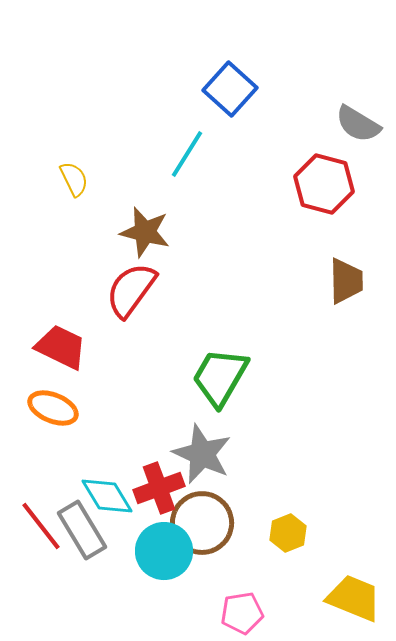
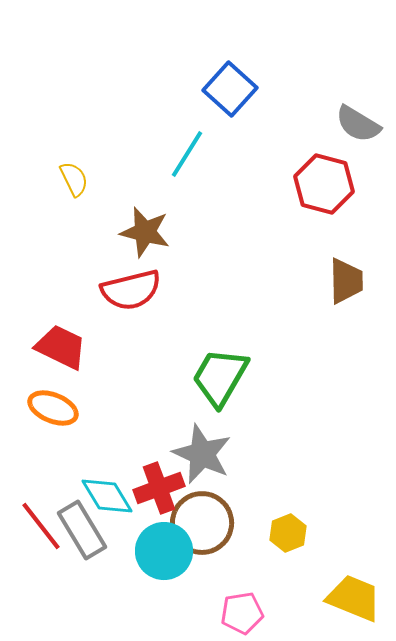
red semicircle: rotated 140 degrees counterclockwise
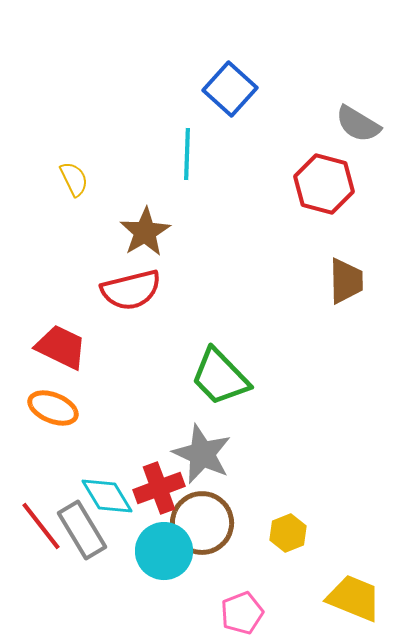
cyan line: rotated 30 degrees counterclockwise
brown star: rotated 27 degrees clockwise
green trapezoid: rotated 74 degrees counterclockwise
pink pentagon: rotated 12 degrees counterclockwise
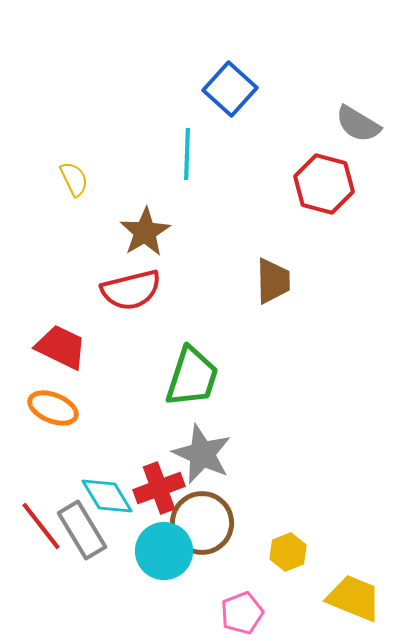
brown trapezoid: moved 73 px left
green trapezoid: moved 28 px left; rotated 118 degrees counterclockwise
yellow hexagon: moved 19 px down
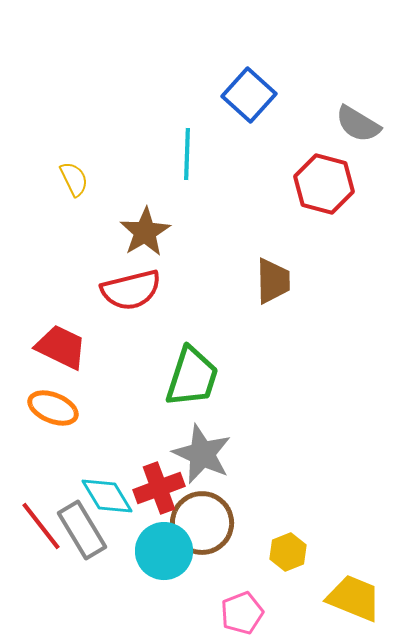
blue square: moved 19 px right, 6 px down
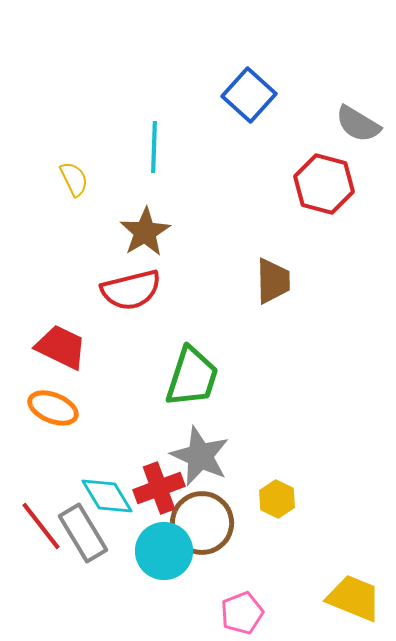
cyan line: moved 33 px left, 7 px up
gray star: moved 2 px left, 2 px down
gray rectangle: moved 1 px right, 3 px down
yellow hexagon: moved 11 px left, 53 px up; rotated 12 degrees counterclockwise
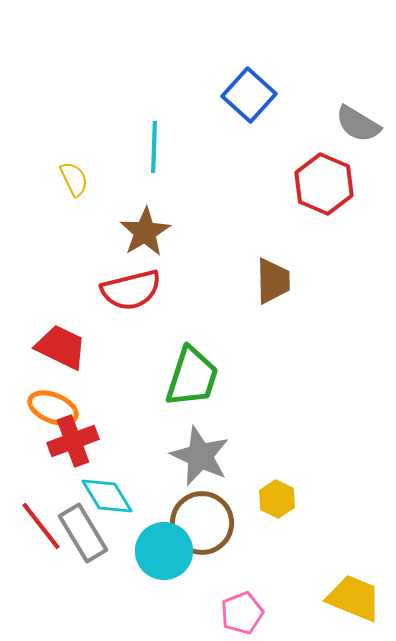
red hexagon: rotated 8 degrees clockwise
red cross: moved 86 px left, 47 px up
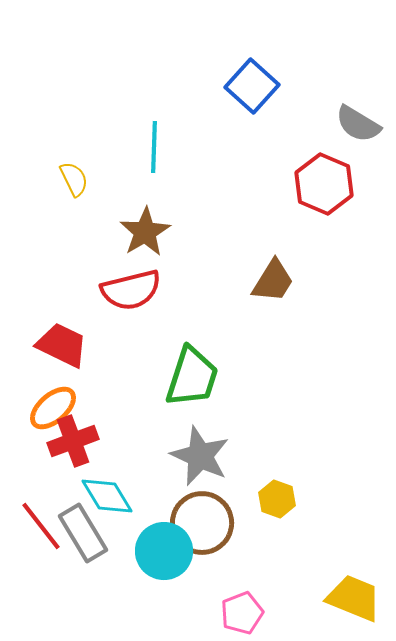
blue square: moved 3 px right, 9 px up
brown trapezoid: rotated 33 degrees clockwise
red trapezoid: moved 1 px right, 2 px up
orange ellipse: rotated 63 degrees counterclockwise
yellow hexagon: rotated 6 degrees counterclockwise
